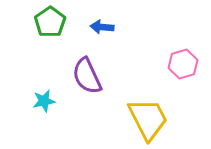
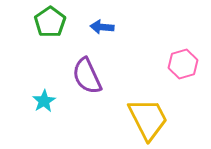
cyan star: rotated 20 degrees counterclockwise
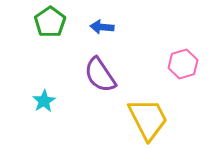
purple semicircle: moved 13 px right, 1 px up; rotated 9 degrees counterclockwise
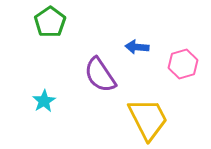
blue arrow: moved 35 px right, 20 px down
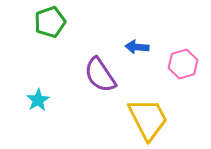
green pentagon: rotated 16 degrees clockwise
cyan star: moved 6 px left, 1 px up
